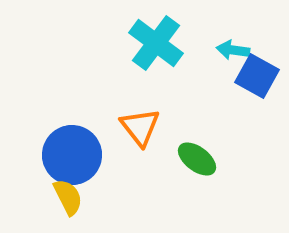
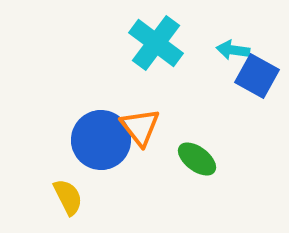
blue circle: moved 29 px right, 15 px up
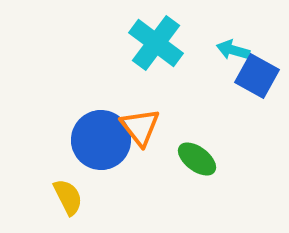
cyan arrow: rotated 8 degrees clockwise
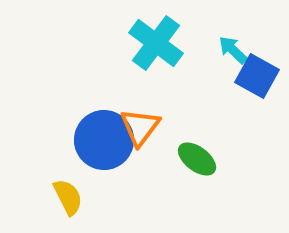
cyan arrow: rotated 28 degrees clockwise
orange triangle: rotated 15 degrees clockwise
blue circle: moved 3 px right
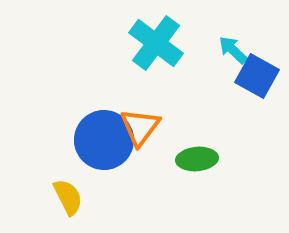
green ellipse: rotated 42 degrees counterclockwise
